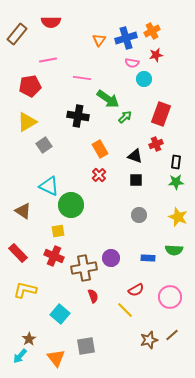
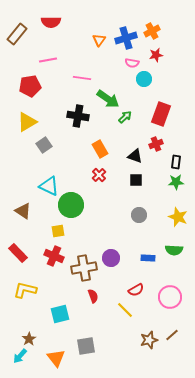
cyan square at (60, 314): rotated 36 degrees clockwise
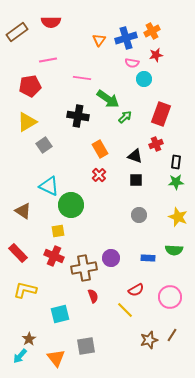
brown rectangle at (17, 34): moved 2 px up; rotated 15 degrees clockwise
brown line at (172, 335): rotated 16 degrees counterclockwise
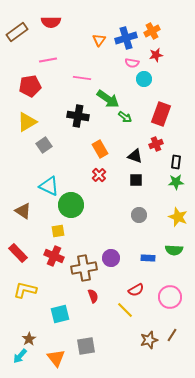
green arrow at (125, 117): rotated 80 degrees clockwise
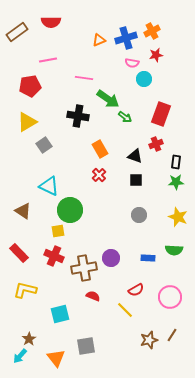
orange triangle at (99, 40): rotated 32 degrees clockwise
pink line at (82, 78): moved 2 px right
green circle at (71, 205): moved 1 px left, 5 px down
red rectangle at (18, 253): moved 1 px right
red semicircle at (93, 296): rotated 48 degrees counterclockwise
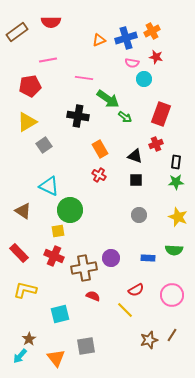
red star at (156, 55): moved 2 px down; rotated 24 degrees clockwise
red cross at (99, 175): rotated 16 degrees counterclockwise
pink circle at (170, 297): moved 2 px right, 2 px up
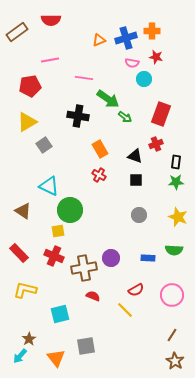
red semicircle at (51, 22): moved 2 px up
orange cross at (152, 31): rotated 28 degrees clockwise
pink line at (48, 60): moved 2 px right
brown star at (149, 340): moved 26 px right, 21 px down; rotated 24 degrees counterclockwise
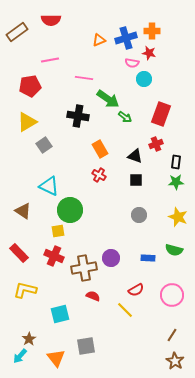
red star at (156, 57): moved 7 px left, 4 px up
green semicircle at (174, 250): rotated 12 degrees clockwise
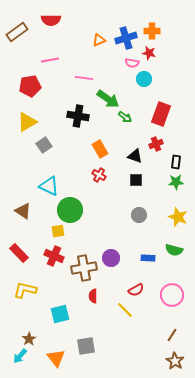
red semicircle at (93, 296): rotated 112 degrees counterclockwise
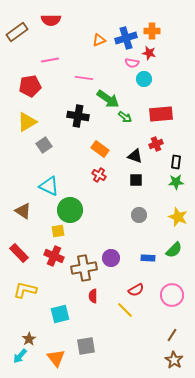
red rectangle at (161, 114): rotated 65 degrees clockwise
orange rectangle at (100, 149): rotated 24 degrees counterclockwise
green semicircle at (174, 250): rotated 60 degrees counterclockwise
brown star at (175, 361): moved 1 px left, 1 px up
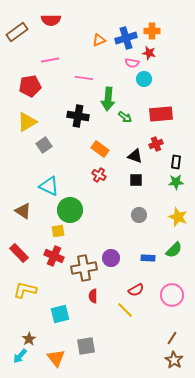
green arrow at (108, 99): rotated 60 degrees clockwise
brown line at (172, 335): moved 3 px down
